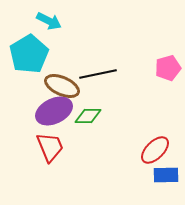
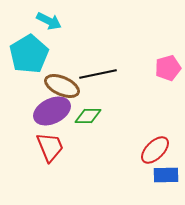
purple ellipse: moved 2 px left
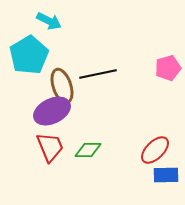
cyan pentagon: moved 1 px down
brown ellipse: rotated 48 degrees clockwise
green diamond: moved 34 px down
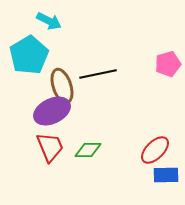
pink pentagon: moved 4 px up
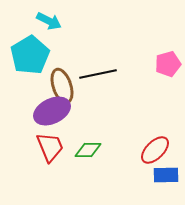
cyan pentagon: moved 1 px right
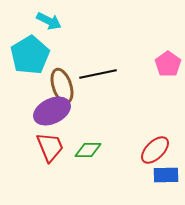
pink pentagon: rotated 20 degrees counterclockwise
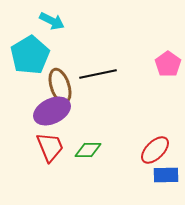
cyan arrow: moved 3 px right
brown ellipse: moved 2 px left
